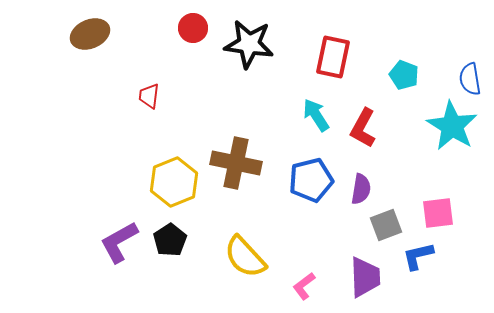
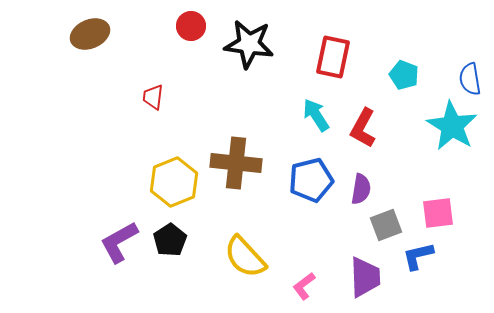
red circle: moved 2 px left, 2 px up
red trapezoid: moved 4 px right, 1 px down
brown cross: rotated 6 degrees counterclockwise
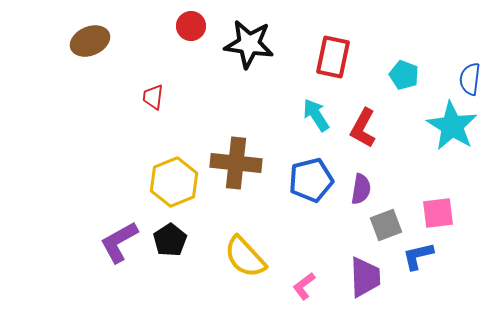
brown ellipse: moved 7 px down
blue semicircle: rotated 16 degrees clockwise
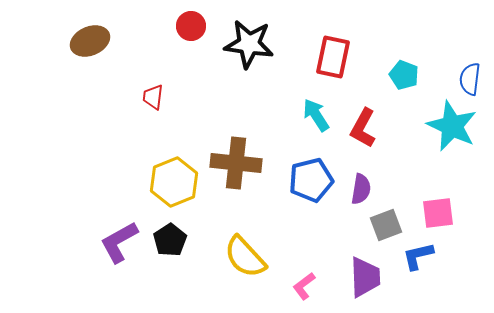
cyan star: rotated 6 degrees counterclockwise
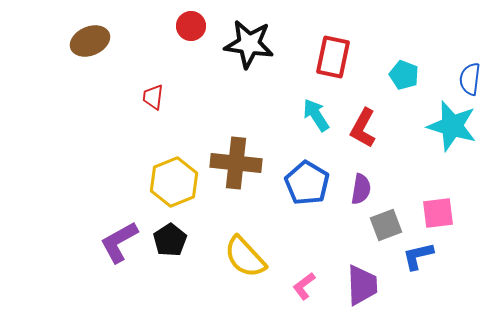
cyan star: rotated 9 degrees counterclockwise
blue pentagon: moved 4 px left, 3 px down; rotated 27 degrees counterclockwise
purple trapezoid: moved 3 px left, 8 px down
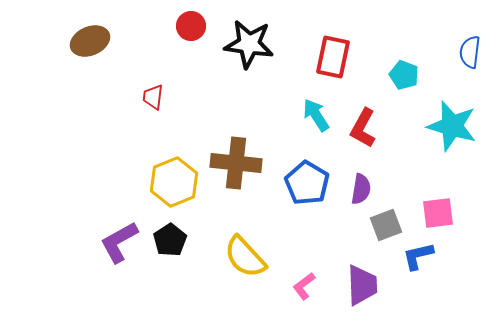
blue semicircle: moved 27 px up
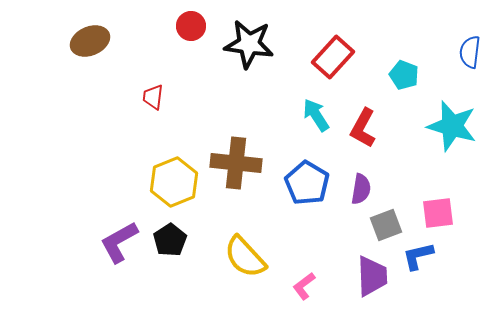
red rectangle: rotated 30 degrees clockwise
purple trapezoid: moved 10 px right, 9 px up
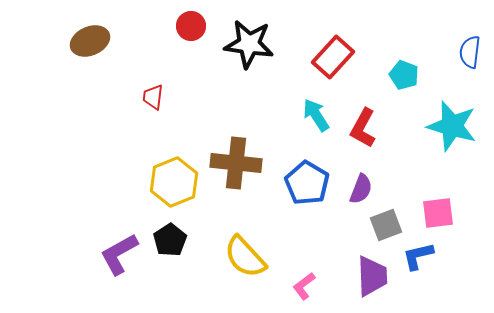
purple semicircle: rotated 12 degrees clockwise
purple L-shape: moved 12 px down
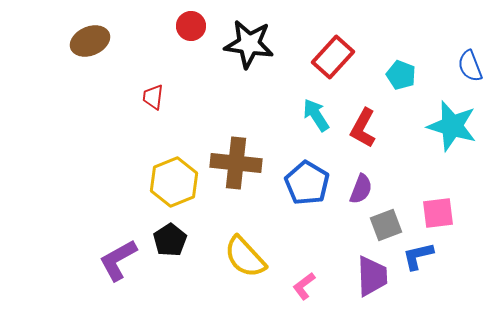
blue semicircle: moved 14 px down; rotated 28 degrees counterclockwise
cyan pentagon: moved 3 px left
purple L-shape: moved 1 px left, 6 px down
